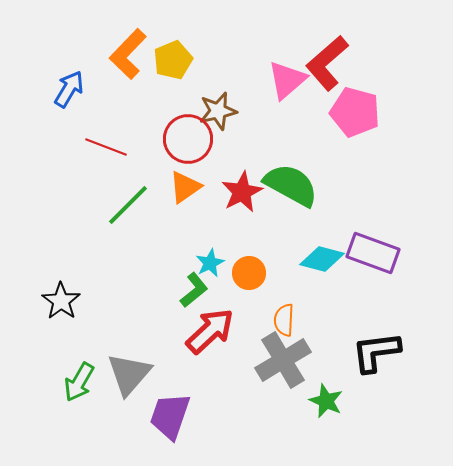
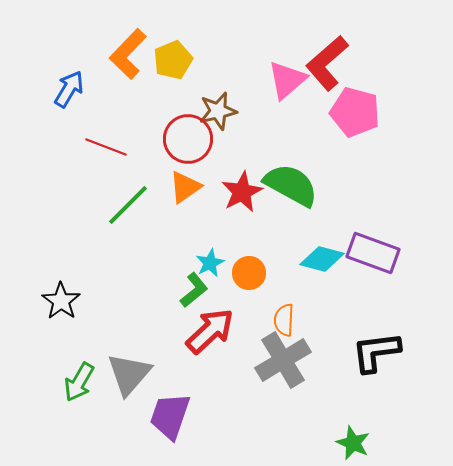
green star: moved 27 px right, 42 px down
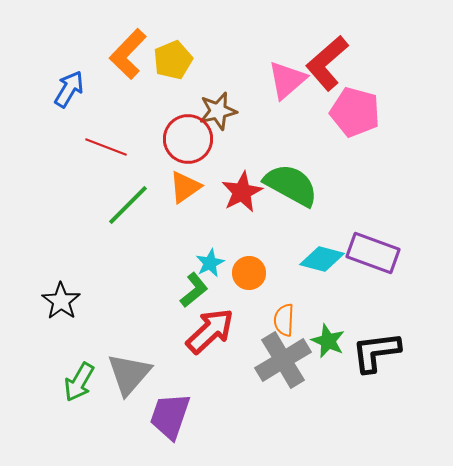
green star: moved 25 px left, 102 px up
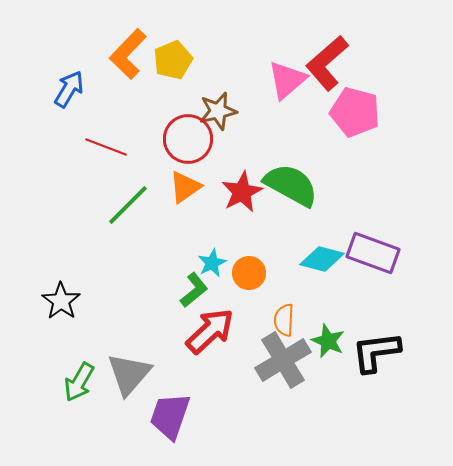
cyan star: moved 2 px right
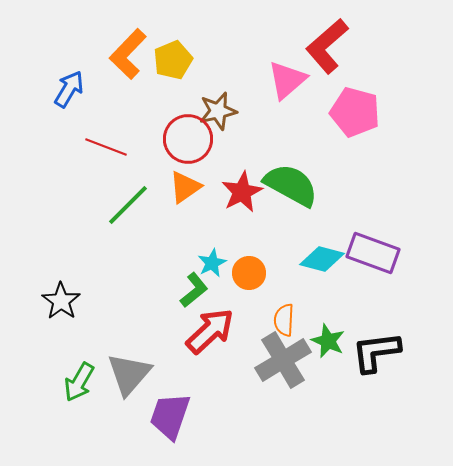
red L-shape: moved 17 px up
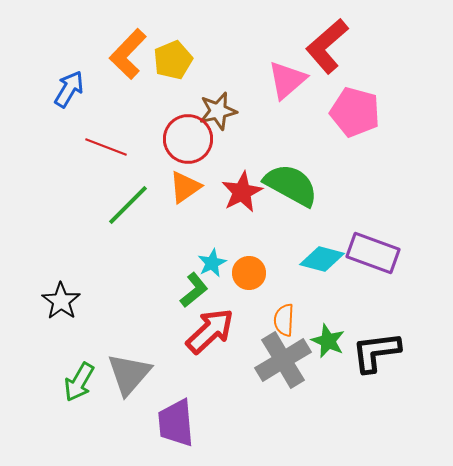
purple trapezoid: moved 6 px right, 7 px down; rotated 24 degrees counterclockwise
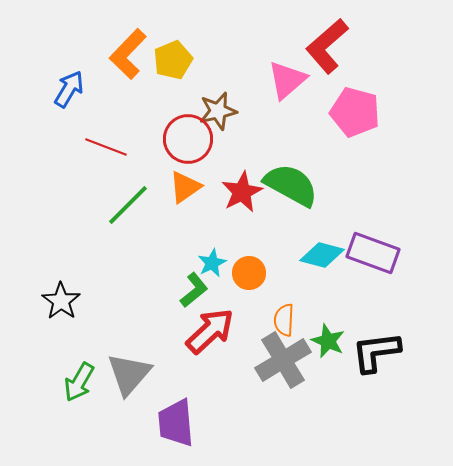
cyan diamond: moved 4 px up
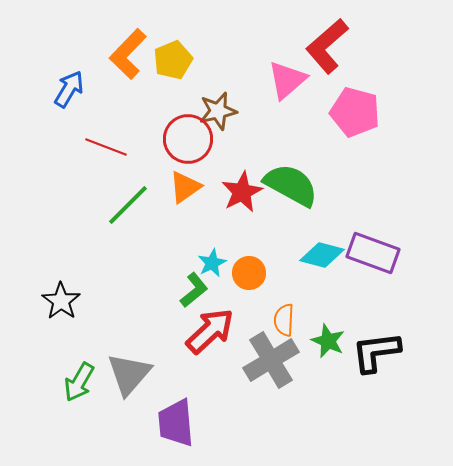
gray cross: moved 12 px left
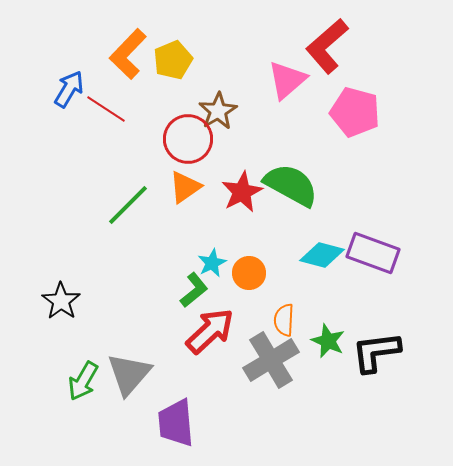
brown star: rotated 18 degrees counterclockwise
red line: moved 38 px up; rotated 12 degrees clockwise
green arrow: moved 4 px right, 1 px up
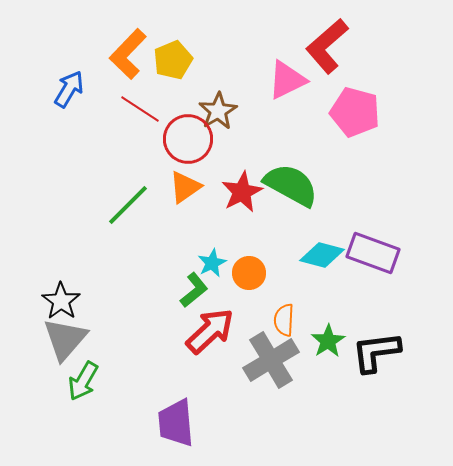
pink triangle: rotated 15 degrees clockwise
red line: moved 34 px right
green star: rotated 16 degrees clockwise
gray triangle: moved 64 px left, 35 px up
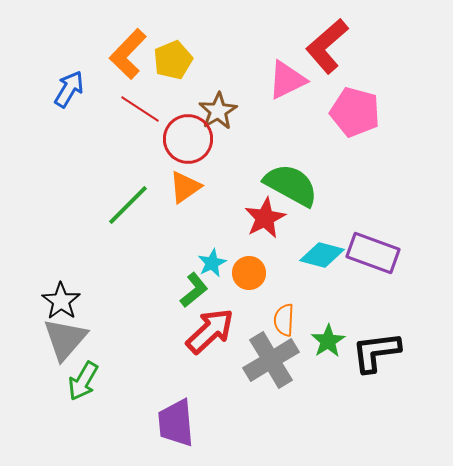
red star: moved 23 px right, 26 px down
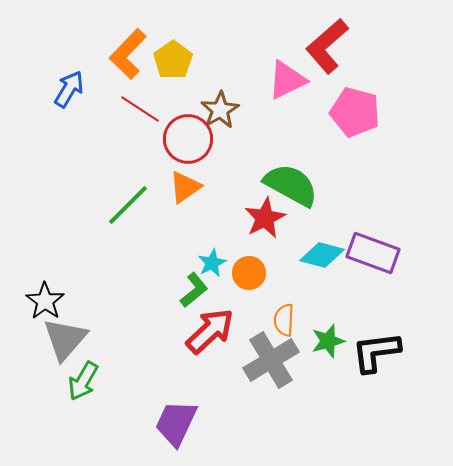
yellow pentagon: rotated 12 degrees counterclockwise
brown star: moved 2 px right, 1 px up
black star: moved 16 px left
green star: rotated 16 degrees clockwise
purple trapezoid: rotated 30 degrees clockwise
